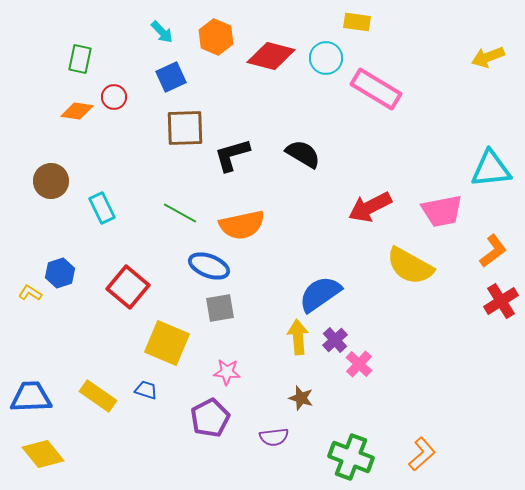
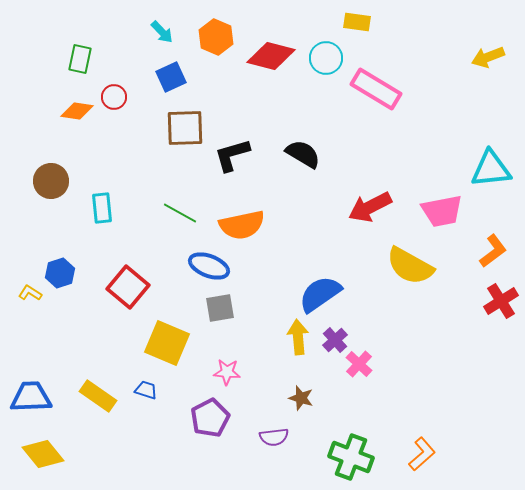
cyan rectangle at (102, 208): rotated 20 degrees clockwise
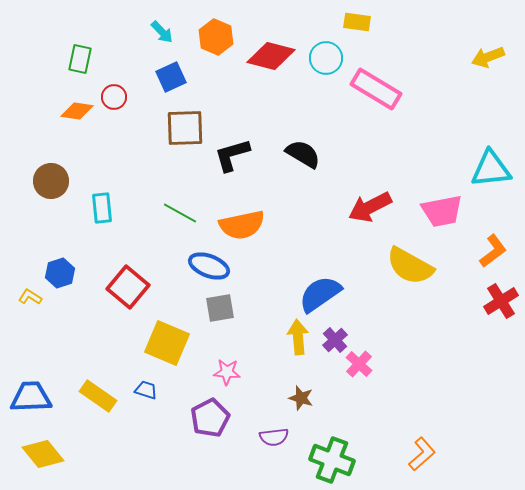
yellow L-shape at (30, 293): moved 4 px down
green cross at (351, 457): moved 19 px left, 3 px down
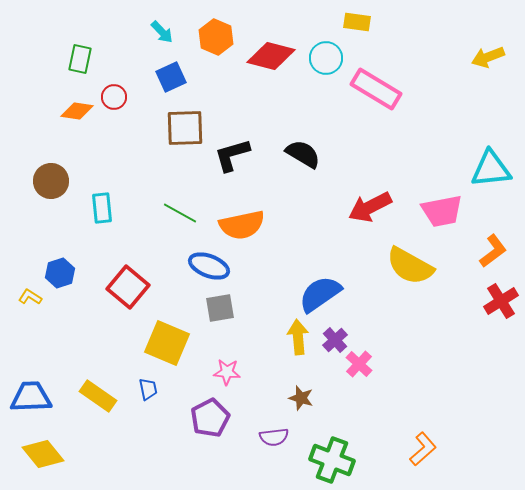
blue trapezoid at (146, 390): moved 2 px right, 1 px up; rotated 60 degrees clockwise
orange L-shape at (422, 454): moved 1 px right, 5 px up
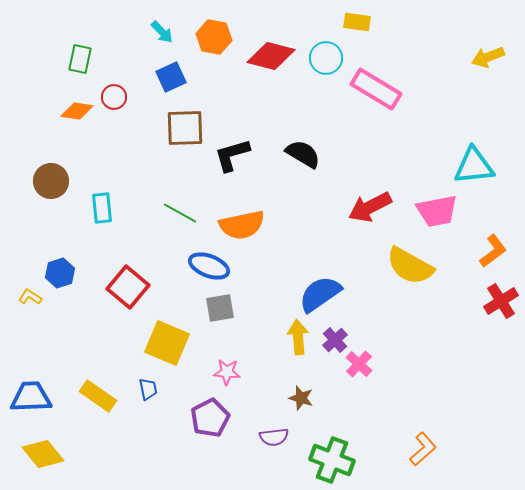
orange hexagon at (216, 37): moved 2 px left; rotated 12 degrees counterclockwise
cyan triangle at (491, 169): moved 17 px left, 3 px up
pink trapezoid at (442, 211): moved 5 px left
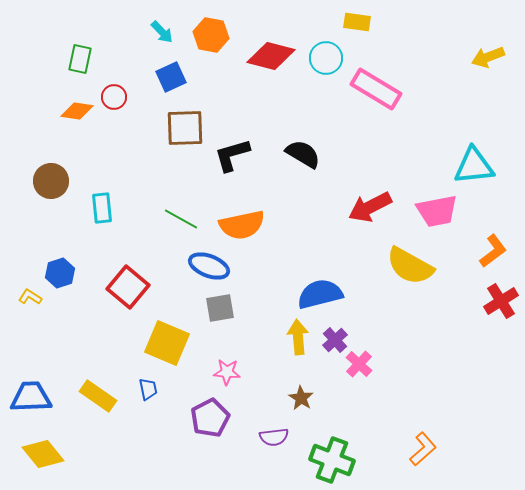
orange hexagon at (214, 37): moved 3 px left, 2 px up
green line at (180, 213): moved 1 px right, 6 px down
blue semicircle at (320, 294): rotated 21 degrees clockwise
brown star at (301, 398): rotated 15 degrees clockwise
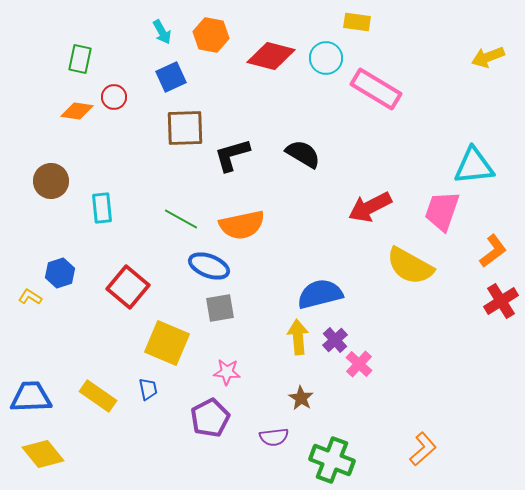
cyan arrow at (162, 32): rotated 15 degrees clockwise
pink trapezoid at (437, 211): moved 5 px right; rotated 120 degrees clockwise
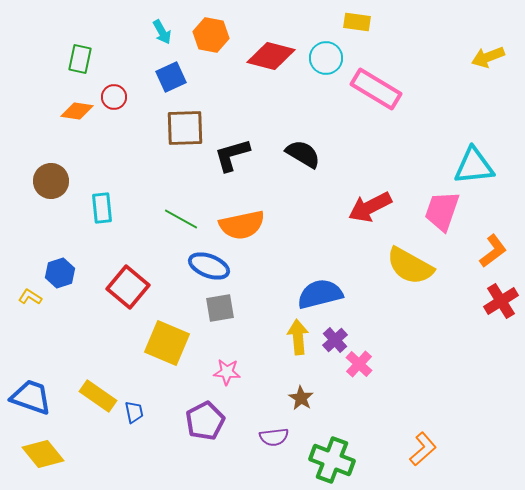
blue trapezoid at (148, 389): moved 14 px left, 23 px down
blue trapezoid at (31, 397): rotated 21 degrees clockwise
purple pentagon at (210, 418): moved 5 px left, 3 px down
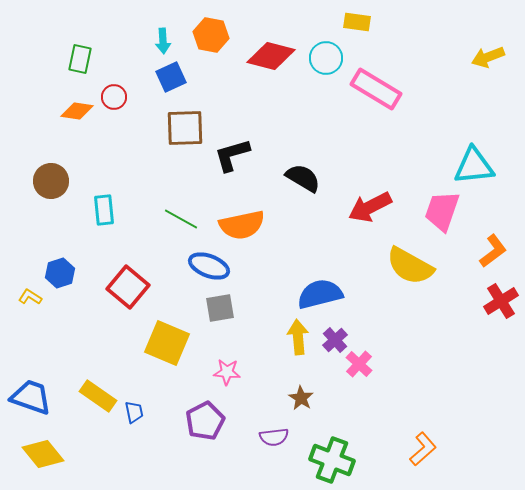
cyan arrow at (162, 32): moved 1 px right, 9 px down; rotated 25 degrees clockwise
black semicircle at (303, 154): moved 24 px down
cyan rectangle at (102, 208): moved 2 px right, 2 px down
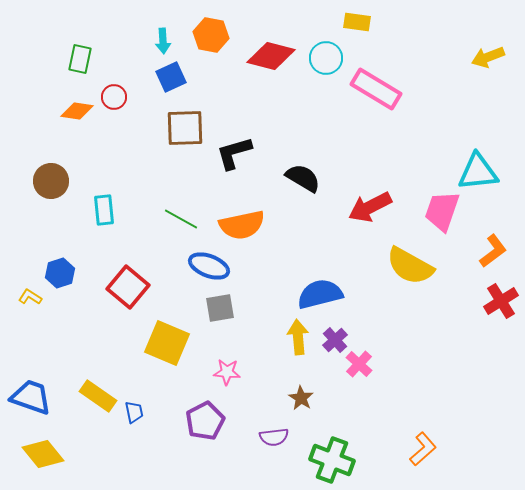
black L-shape at (232, 155): moved 2 px right, 2 px up
cyan triangle at (474, 166): moved 4 px right, 6 px down
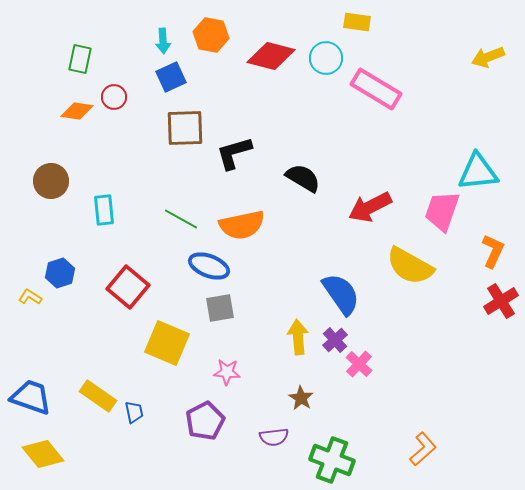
orange L-shape at (493, 251): rotated 28 degrees counterclockwise
blue semicircle at (320, 294): moved 21 px right; rotated 69 degrees clockwise
